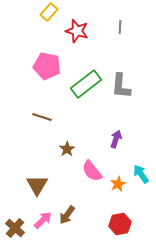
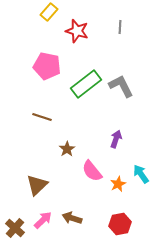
gray L-shape: rotated 148 degrees clockwise
brown triangle: rotated 15 degrees clockwise
brown arrow: moved 5 px right, 3 px down; rotated 72 degrees clockwise
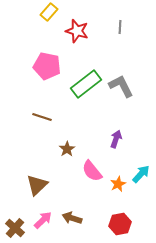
cyan arrow: rotated 78 degrees clockwise
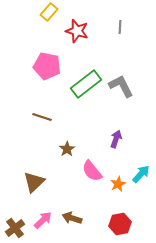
brown triangle: moved 3 px left, 3 px up
brown cross: rotated 12 degrees clockwise
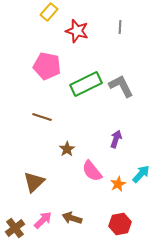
green rectangle: rotated 12 degrees clockwise
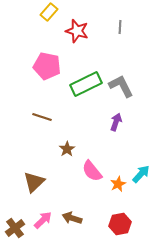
purple arrow: moved 17 px up
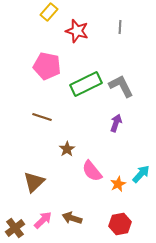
purple arrow: moved 1 px down
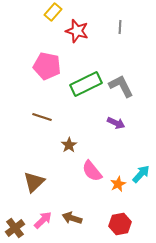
yellow rectangle: moved 4 px right
purple arrow: rotated 96 degrees clockwise
brown star: moved 2 px right, 4 px up
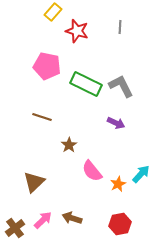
green rectangle: rotated 52 degrees clockwise
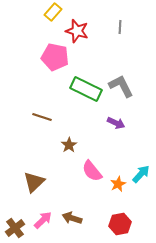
pink pentagon: moved 8 px right, 9 px up
green rectangle: moved 5 px down
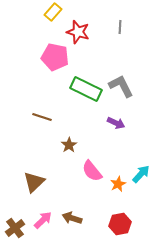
red star: moved 1 px right, 1 px down
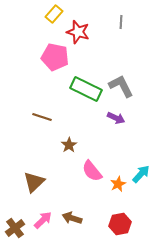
yellow rectangle: moved 1 px right, 2 px down
gray line: moved 1 px right, 5 px up
purple arrow: moved 5 px up
